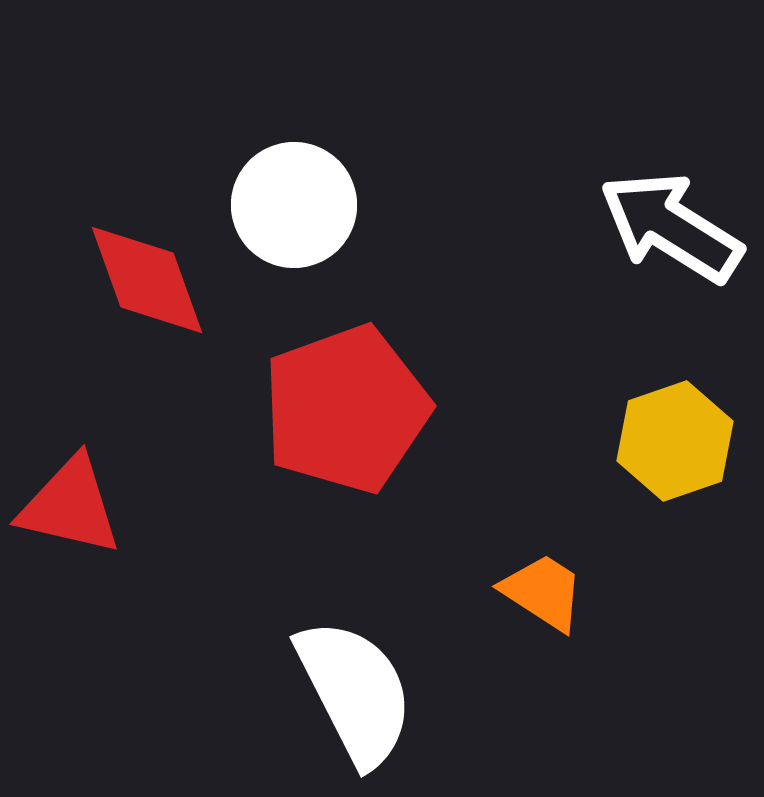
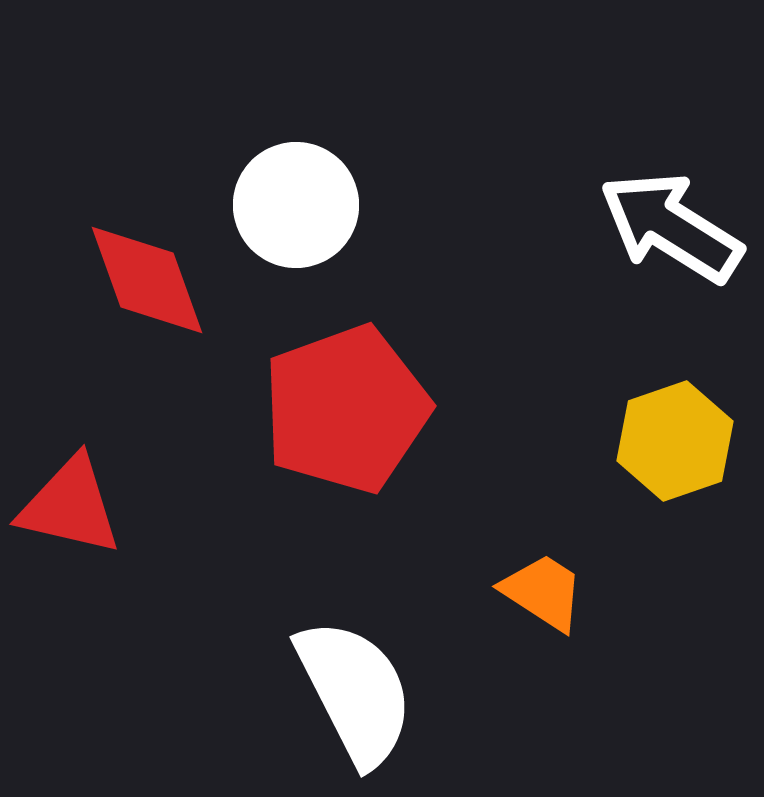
white circle: moved 2 px right
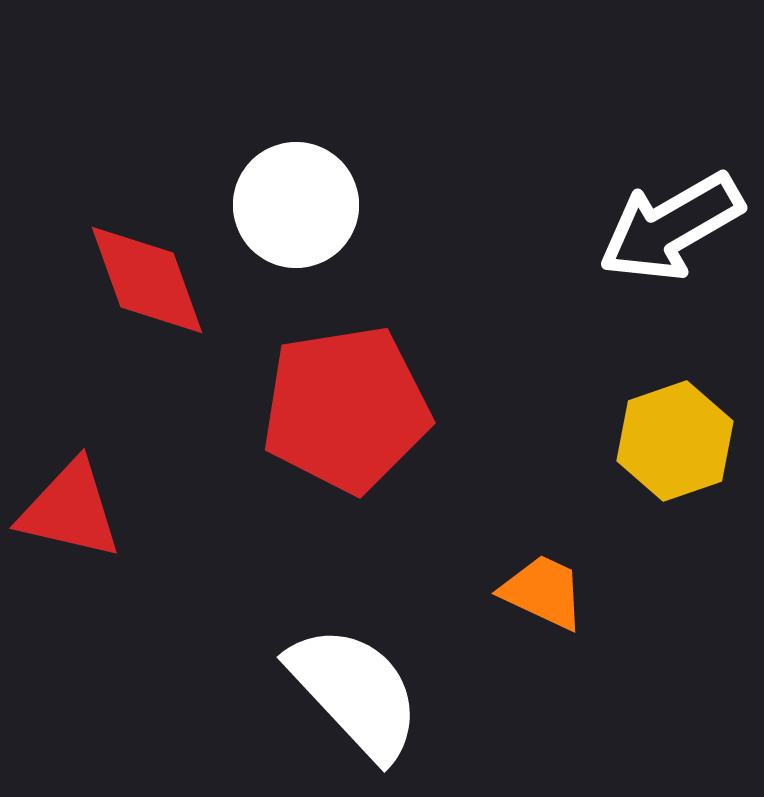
white arrow: rotated 62 degrees counterclockwise
red pentagon: rotated 11 degrees clockwise
red triangle: moved 4 px down
orange trapezoid: rotated 8 degrees counterclockwise
white semicircle: rotated 16 degrees counterclockwise
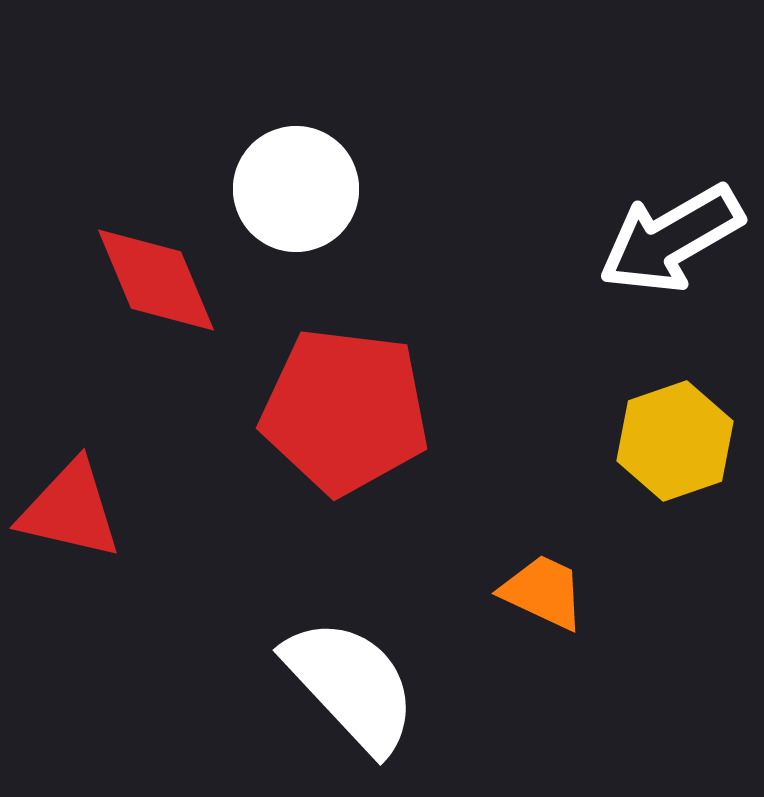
white circle: moved 16 px up
white arrow: moved 12 px down
red diamond: moved 9 px right; rotated 3 degrees counterclockwise
red pentagon: moved 1 px left, 2 px down; rotated 16 degrees clockwise
white semicircle: moved 4 px left, 7 px up
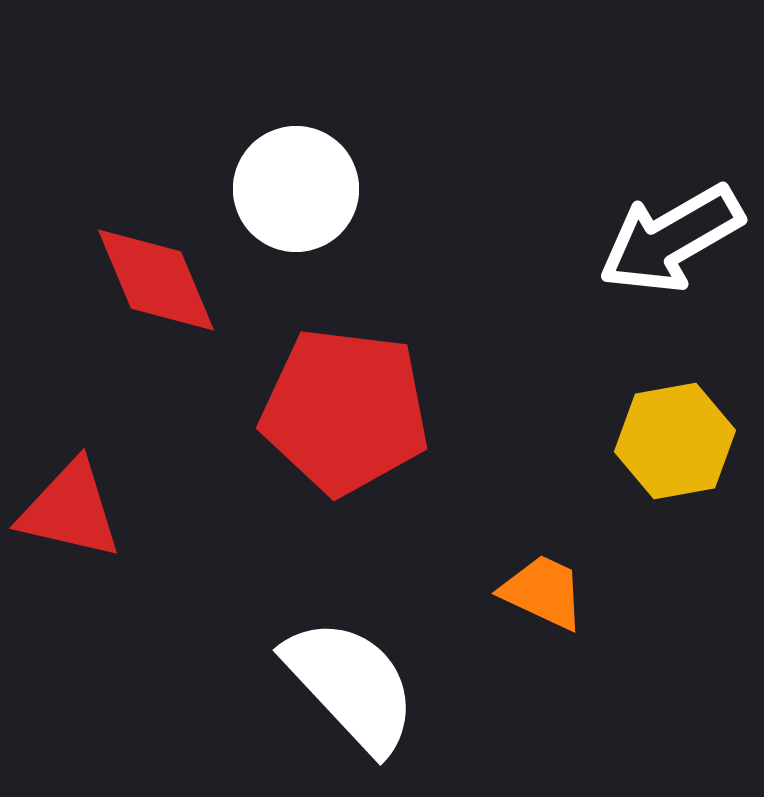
yellow hexagon: rotated 9 degrees clockwise
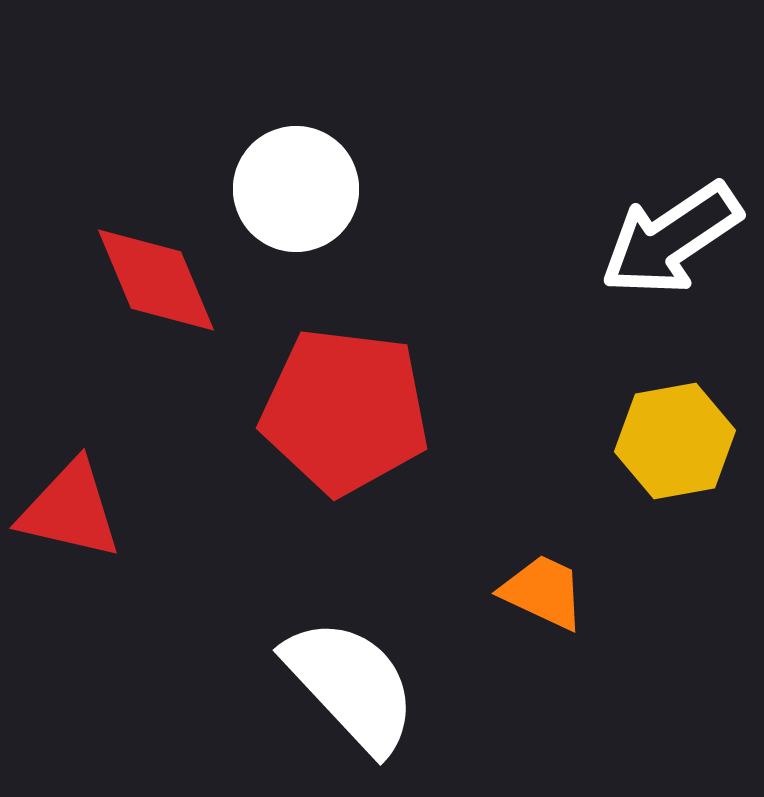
white arrow: rotated 4 degrees counterclockwise
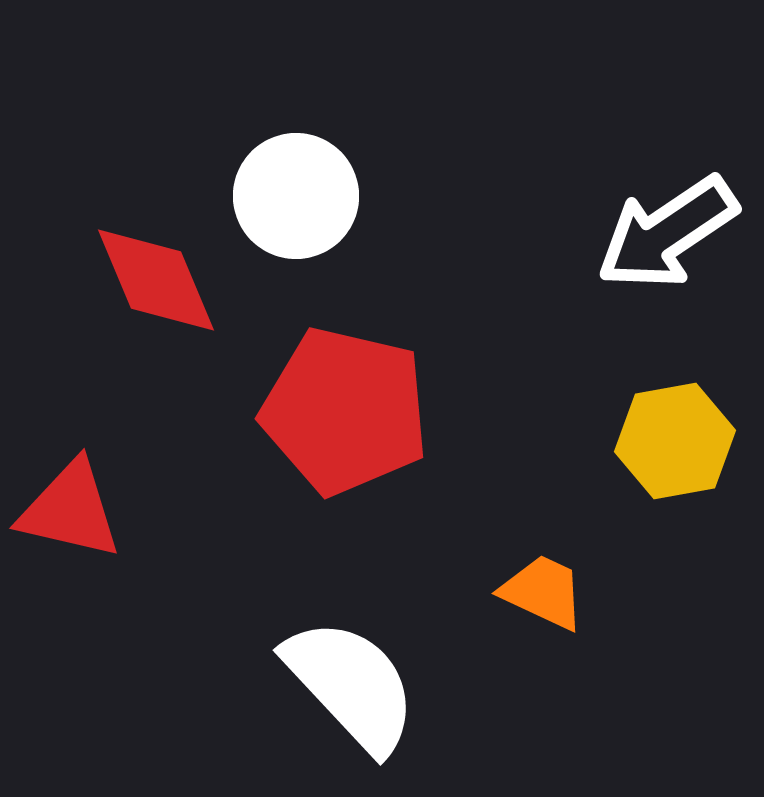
white circle: moved 7 px down
white arrow: moved 4 px left, 6 px up
red pentagon: rotated 6 degrees clockwise
